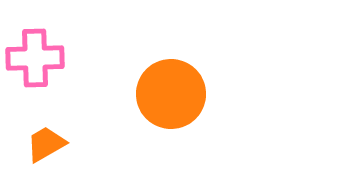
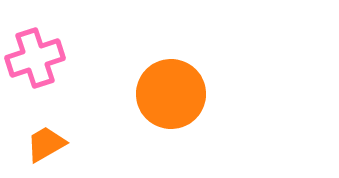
pink cross: rotated 16 degrees counterclockwise
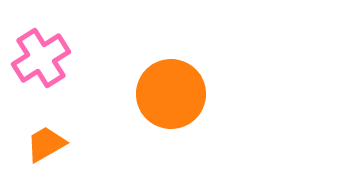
pink cross: moved 6 px right; rotated 14 degrees counterclockwise
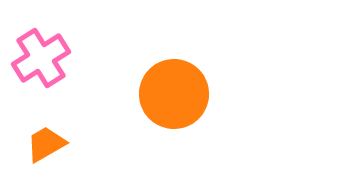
orange circle: moved 3 px right
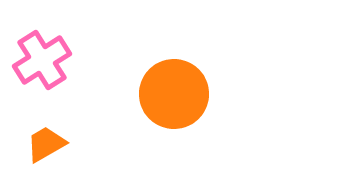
pink cross: moved 1 px right, 2 px down
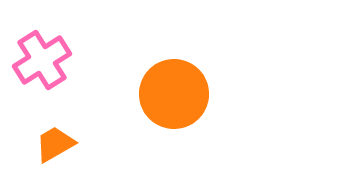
orange trapezoid: moved 9 px right
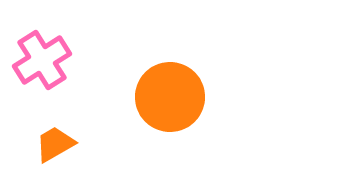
orange circle: moved 4 px left, 3 px down
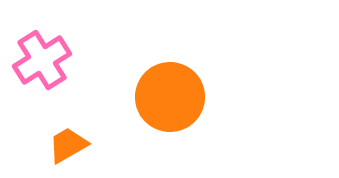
orange trapezoid: moved 13 px right, 1 px down
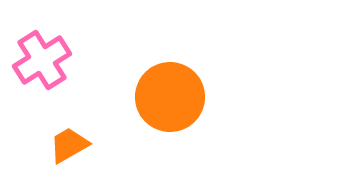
orange trapezoid: moved 1 px right
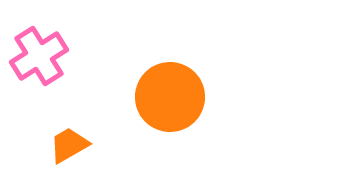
pink cross: moved 3 px left, 4 px up
